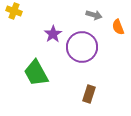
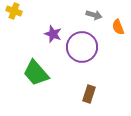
purple star: rotated 18 degrees counterclockwise
green trapezoid: rotated 12 degrees counterclockwise
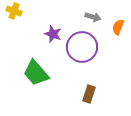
gray arrow: moved 1 px left, 2 px down
orange semicircle: rotated 42 degrees clockwise
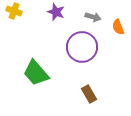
orange semicircle: rotated 42 degrees counterclockwise
purple star: moved 3 px right, 22 px up
brown rectangle: rotated 48 degrees counterclockwise
